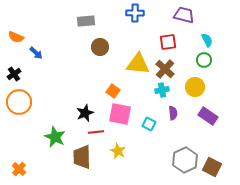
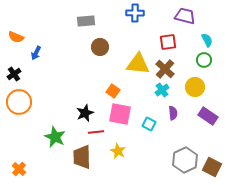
purple trapezoid: moved 1 px right, 1 px down
blue arrow: rotated 72 degrees clockwise
cyan cross: rotated 24 degrees counterclockwise
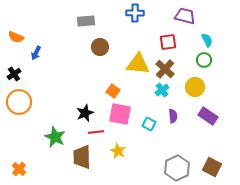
purple semicircle: moved 3 px down
gray hexagon: moved 8 px left, 8 px down
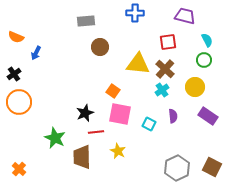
green star: moved 1 px down
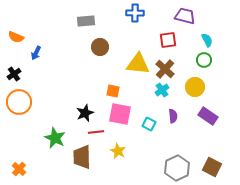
red square: moved 2 px up
orange square: rotated 24 degrees counterclockwise
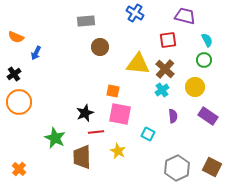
blue cross: rotated 30 degrees clockwise
cyan square: moved 1 px left, 10 px down
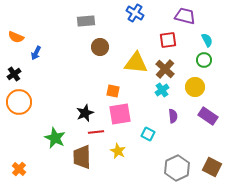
yellow triangle: moved 2 px left, 1 px up
pink square: rotated 20 degrees counterclockwise
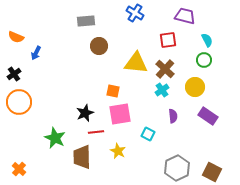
brown circle: moved 1 px left, 1 px up
brown square: moved 5 px down
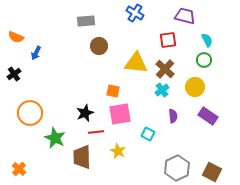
orange circle: moved 11 px right, 11 px down
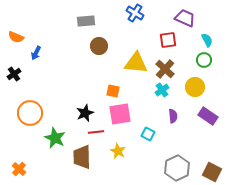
purple trapezoid: moved 2 px down; rotated 10 degrees clockwise
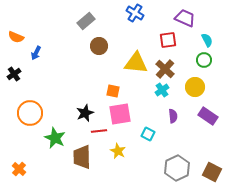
gray rectangle: rotated 36 degrees counterclockwise
red line: moved 3 px right, 1 px up
